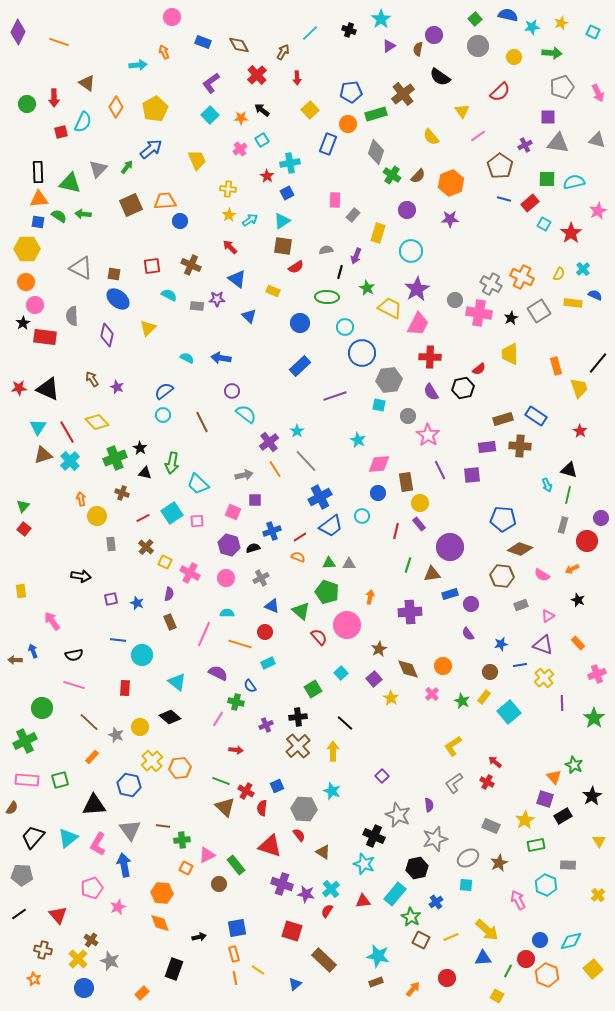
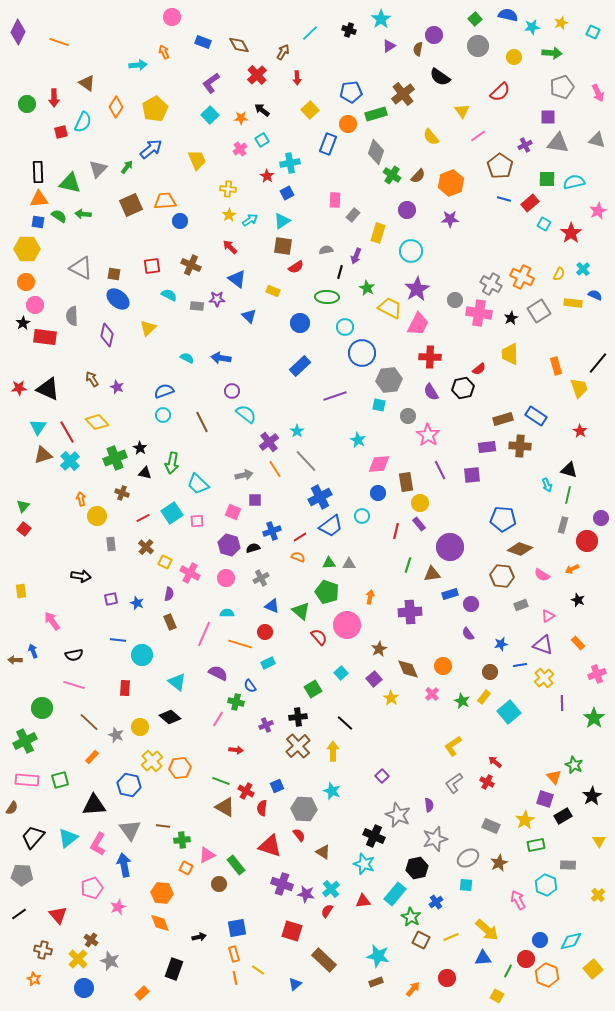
blue semicircle at (164, 391): rotated 18 degrees clockwise
brown triangle at (225, 807): rotated 15 degrees counterclockwise
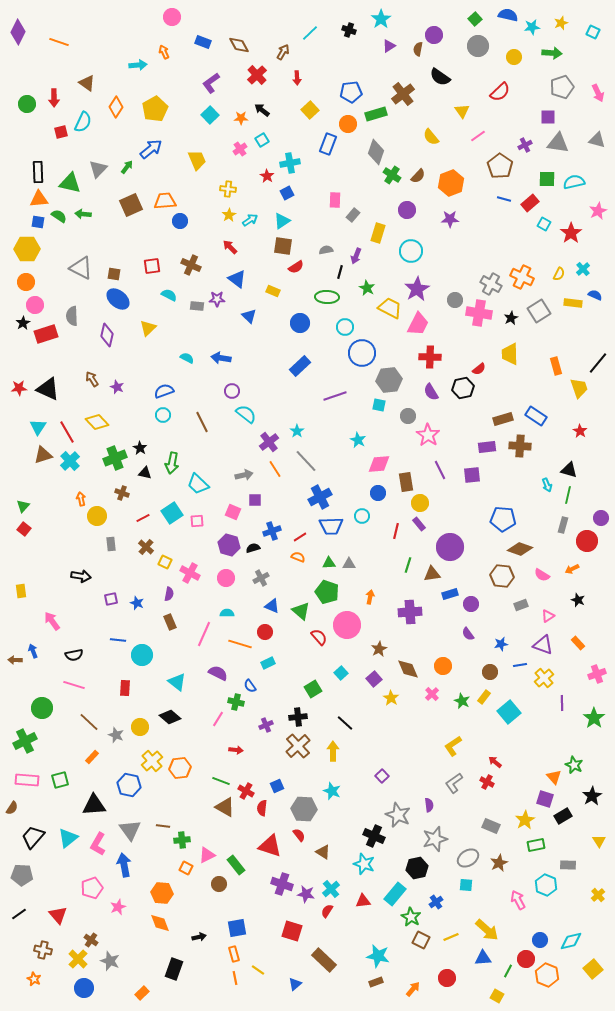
red rectangle at (45, 337): moved 1 px right, 3 px up; rotated 25 degrees counterclockwise
blue trapezoid at (331, 526): rotated 35 degrees clockwise
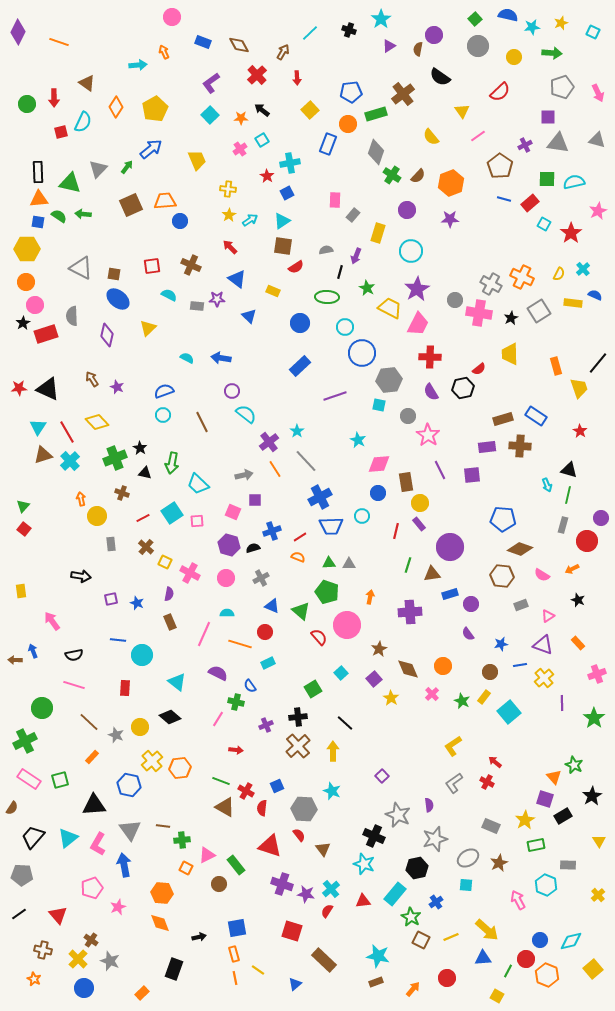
pink rectangle at (27, 780): moved 2 px right, 1 px up; rotated 30 degrees clockwise
brown triangle at (323, 852): moved 3 px up; rotated 21 degrees clockwise
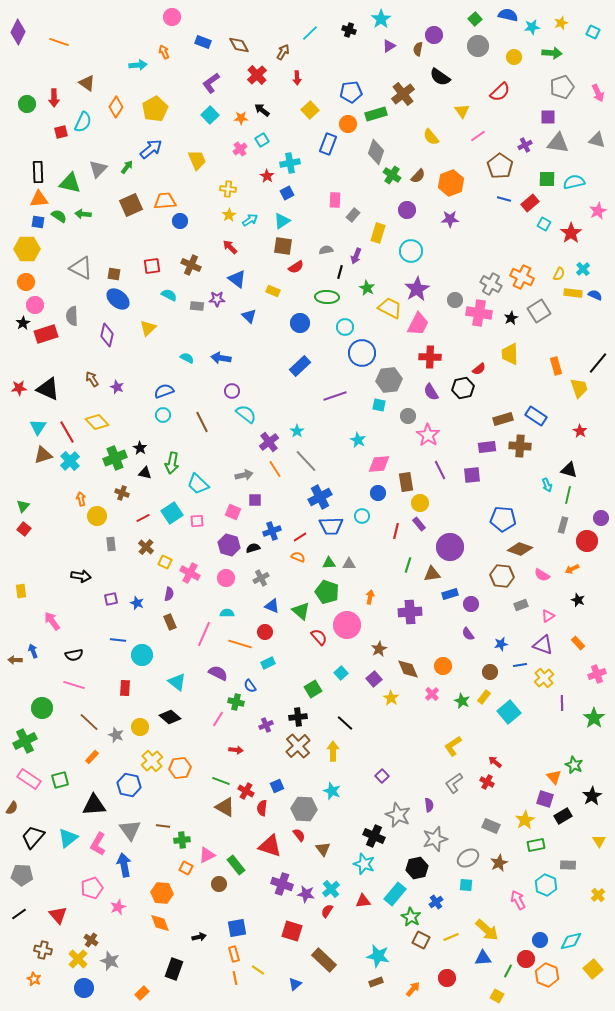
yellow rectangle at (573, 303): moved 10 px up
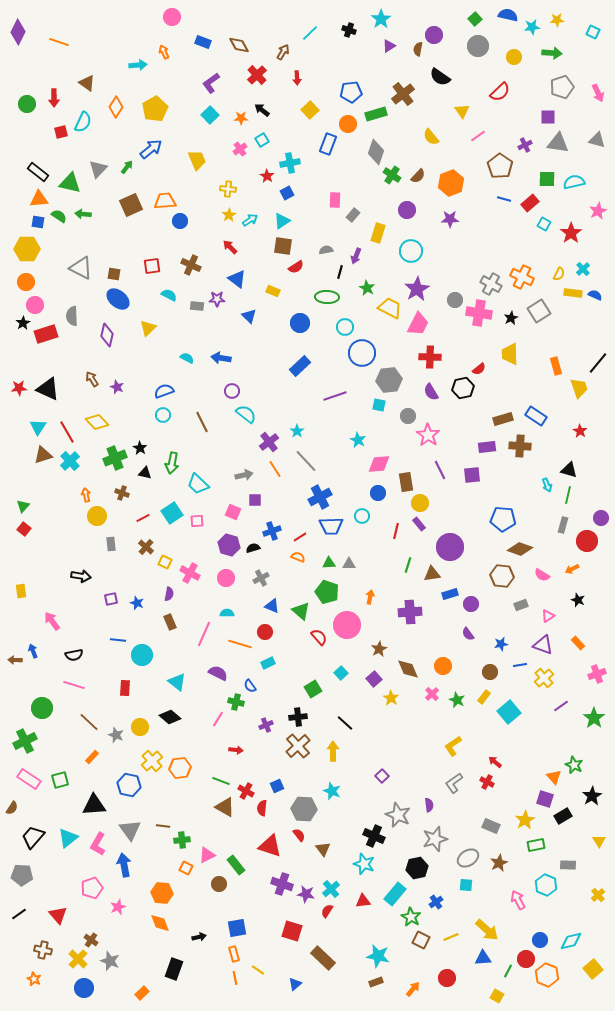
yellow star at (561, 23): moved 4 px left, 3 px up; rotated 16 degrees clockwise
black rectangle at (38, 172): rotated 50 degrees counterclockwise
orange arrow at (81, 499): moved 5 px right, 4 px up
green star at (462, 701): moved 5 px left, 1 px up
purple line at (562, 703): moved 1 px left, 3 px down; rotated 56 degrees clockwise
brown rectangle at (324, 960): moved 1 px left, 2 px up
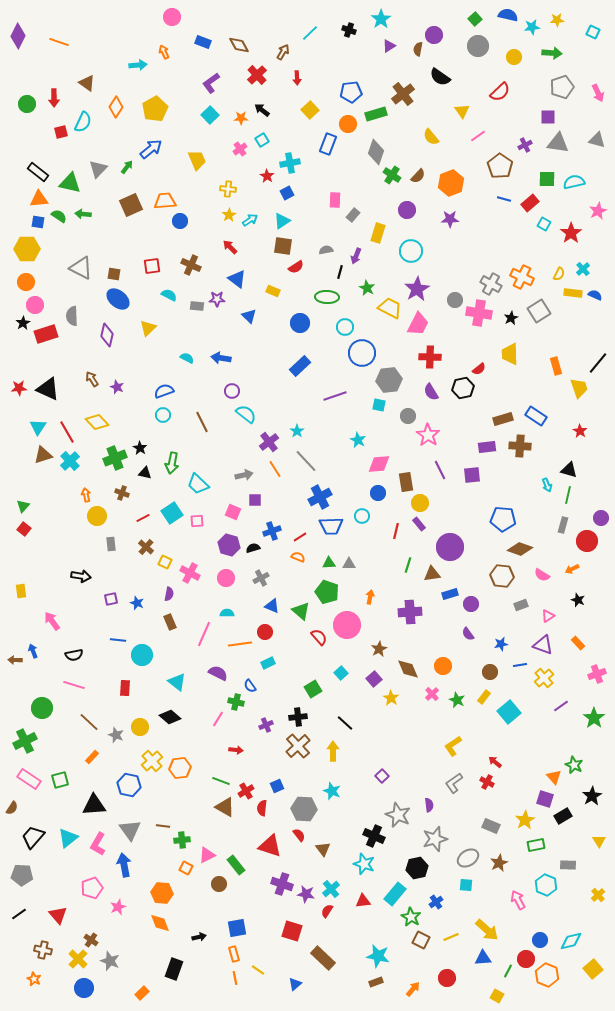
purple diamond at (18, 32): moved 4 px down
orange line at (240, 644): rotated 25 degrees counterclockwise
red cross at (246, 791): rotated 28 degrees clockwise
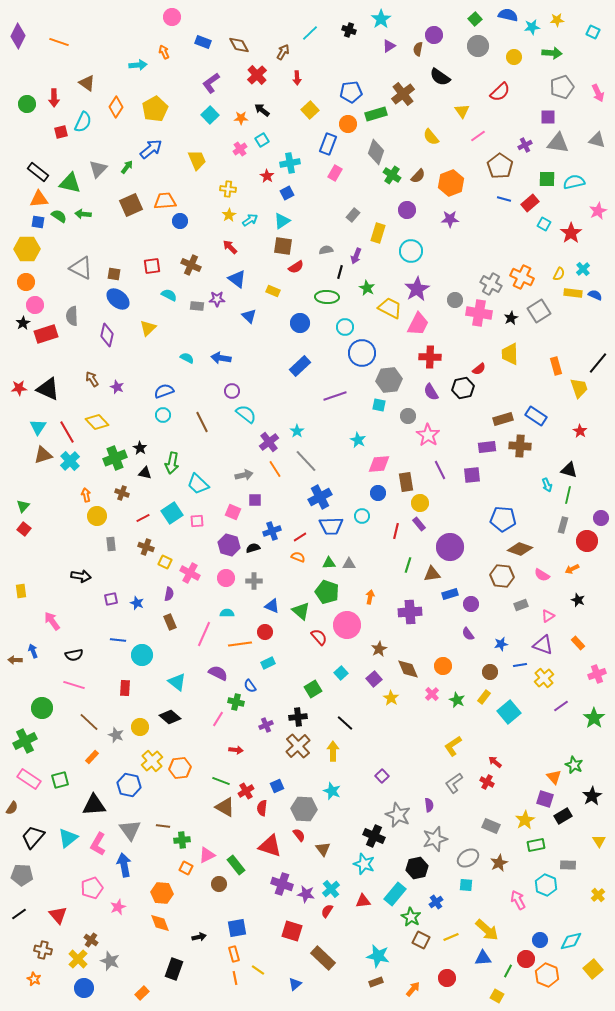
pink rectangle at (335, 200): moved 27 px up; rotated 28 degrees clockwise
brown cross at (146, 547): rotated 21 degrees counterclockwise
gray cross at (261, 578): moved 7 px left, 3 px down; rotated 28 degrees clockwise
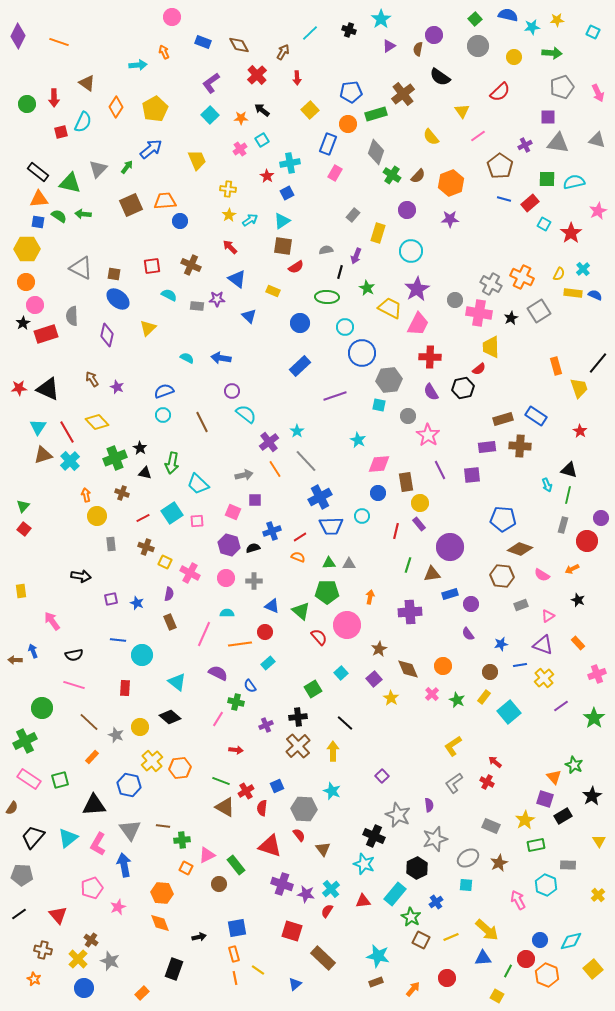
yellow trapezoid at (510, 354): moved 19 px left, 7 px up
green pentagon at (327, 592): rotated 20 degrees counterclockwise
cyan rectangle at (268, 663): rotated 16 degrees counterclockwise
black hexagon at (417, 868): rotated 15 degrees counterclockwise
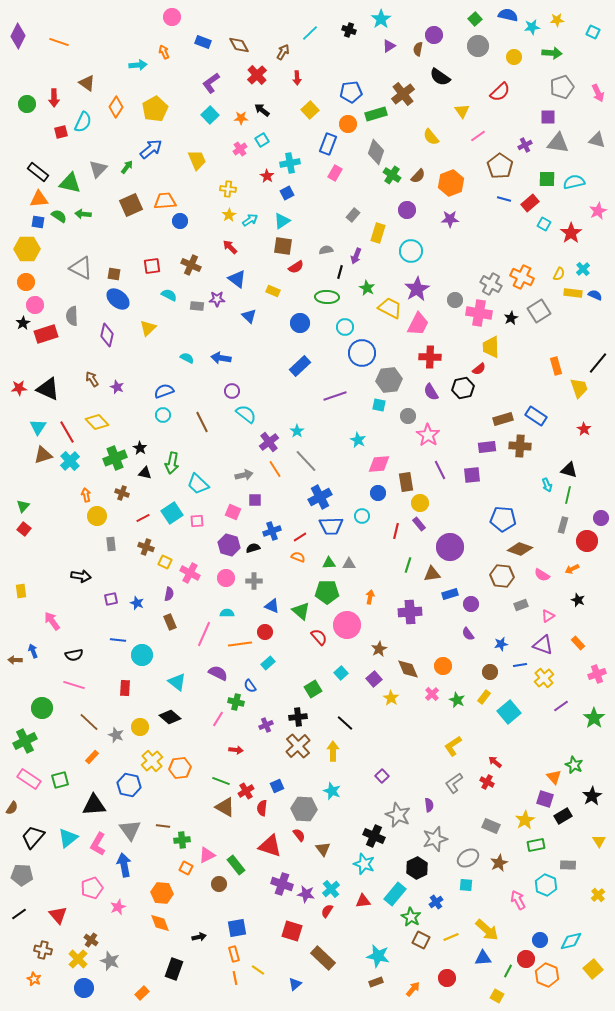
red star at (580, 431): moved 4 px right, 2 px up
